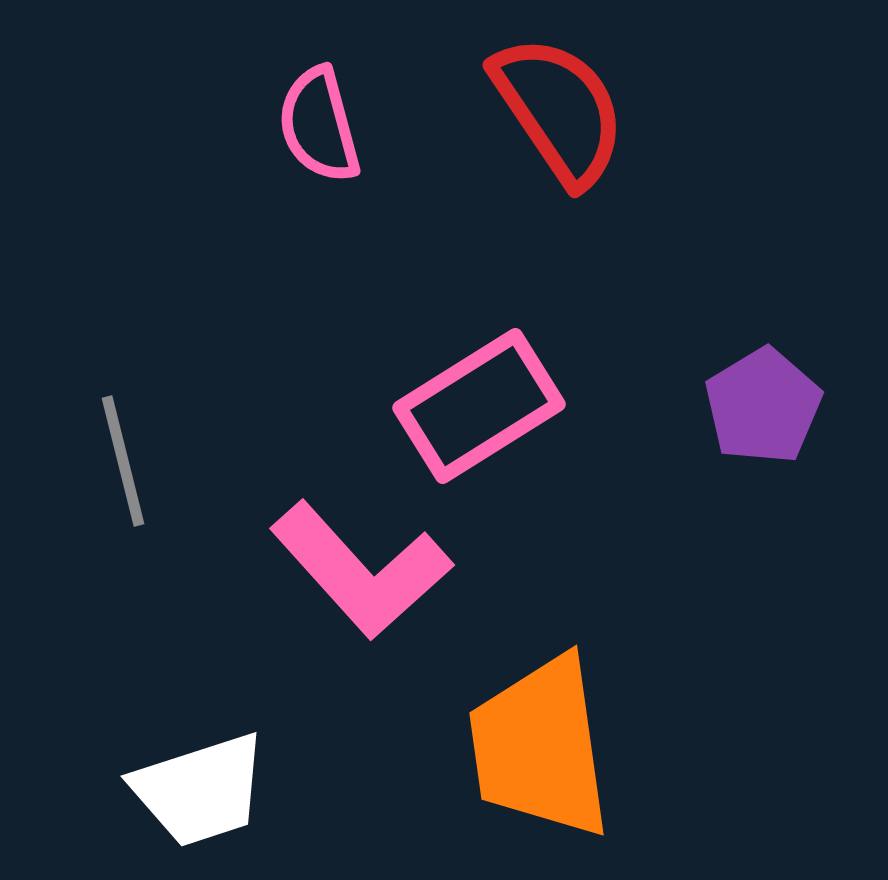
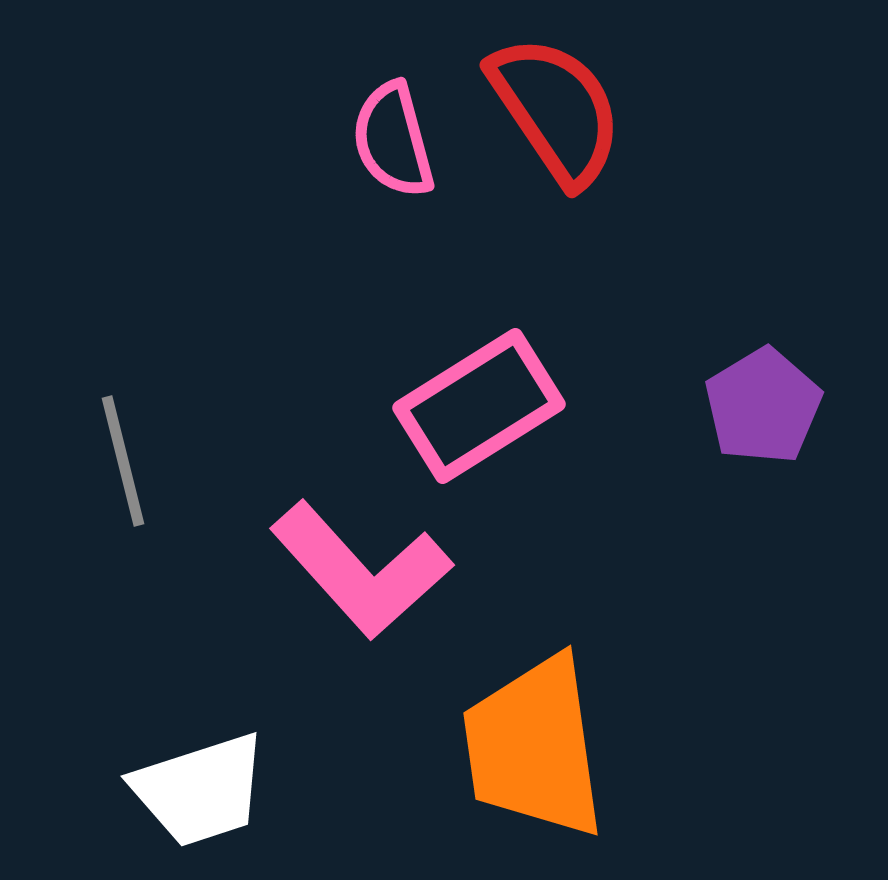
red semicircle: moved 3 px left
pink semicircle: moved 74 px right, 15 px down
orange trapezoid: moved 6 px left
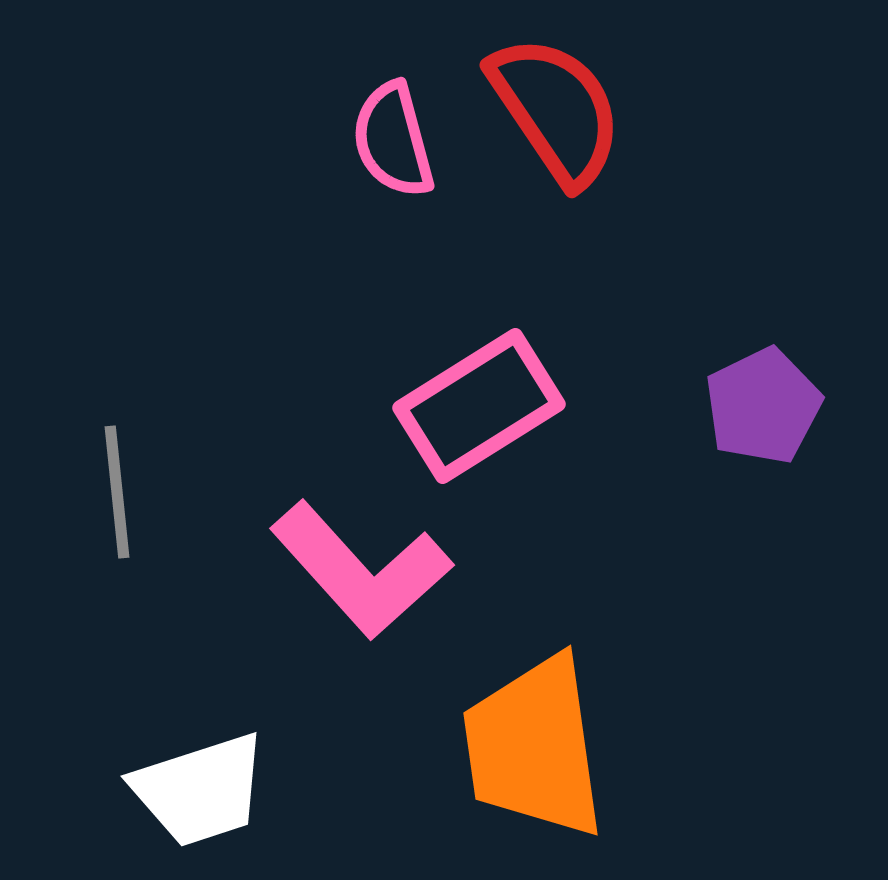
purple pentagon: rotated 5 degrees clockwise
gray line: moved 6 px left, 31 px down; rotated 8 degrees clockwise
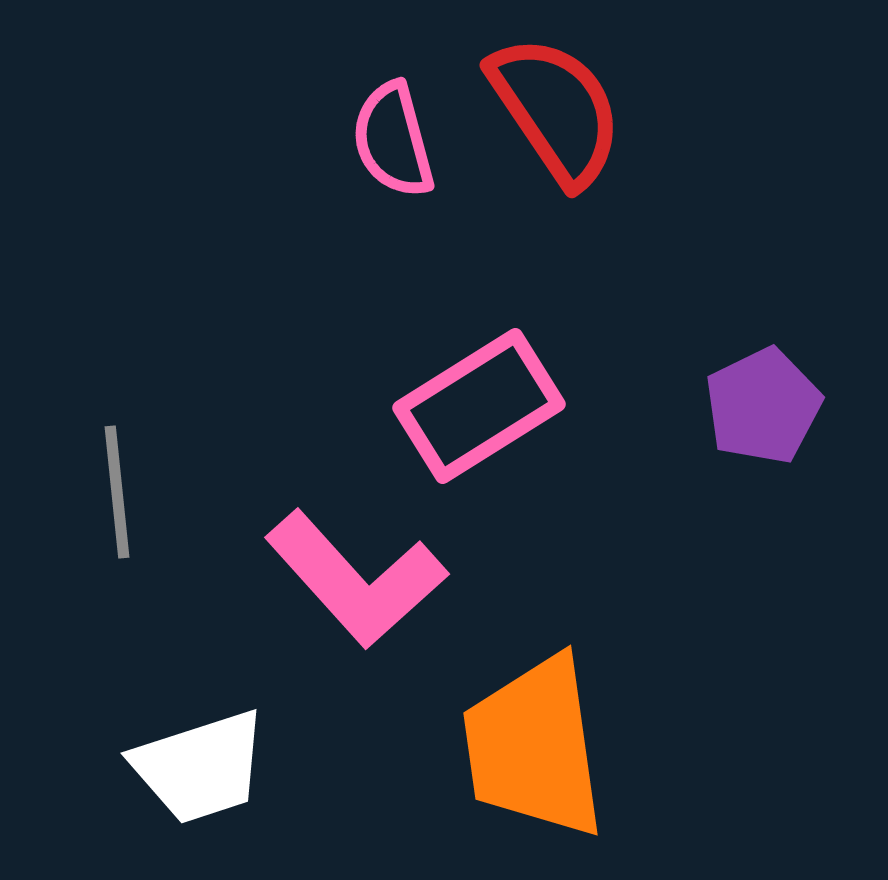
pink L-shape: moved 5 px left, 9 px down
white trapezoid: moved 23 px up
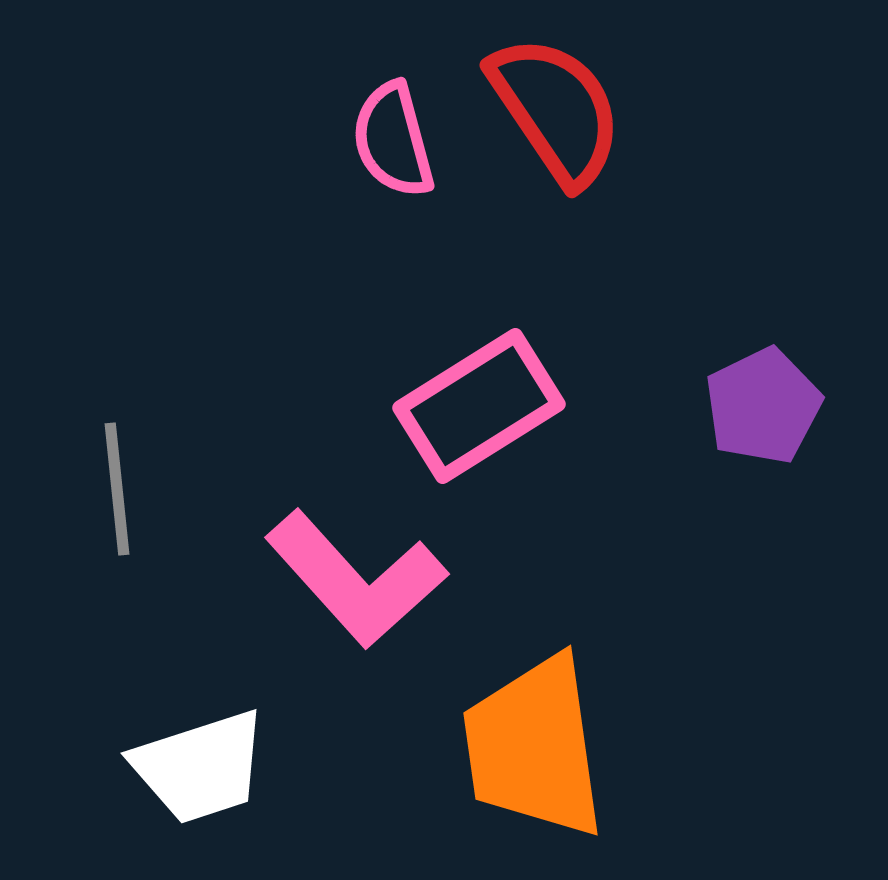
gray line: moved 3 px up
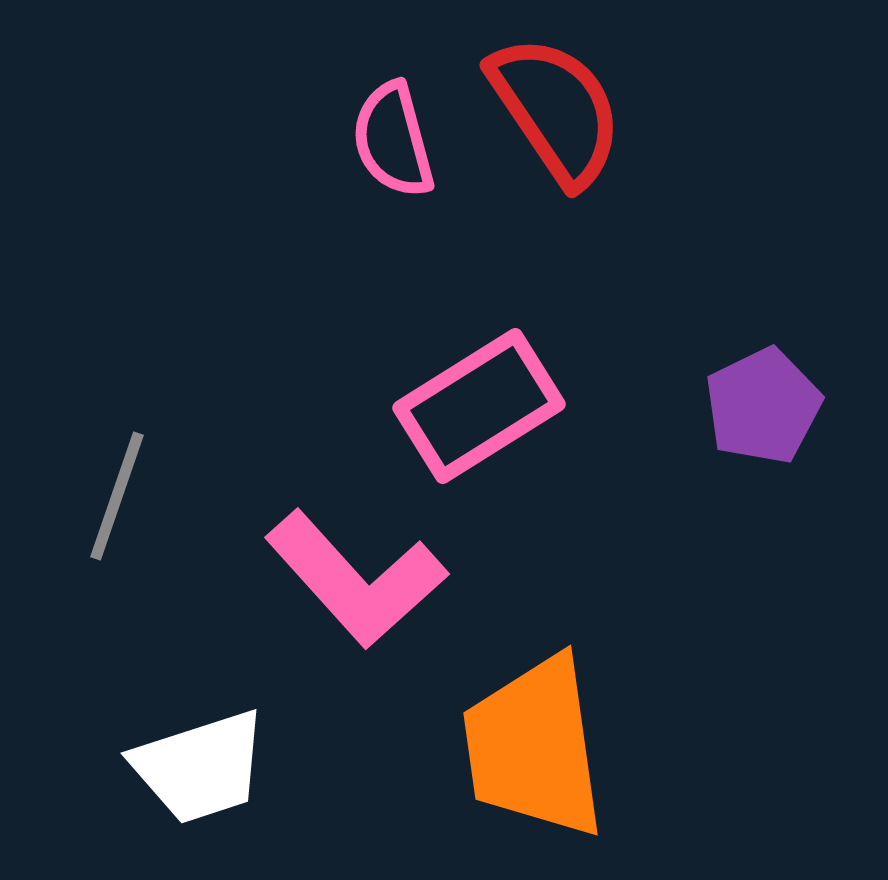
gray line: moved 7 px down; rotated 25 degrees clockwise
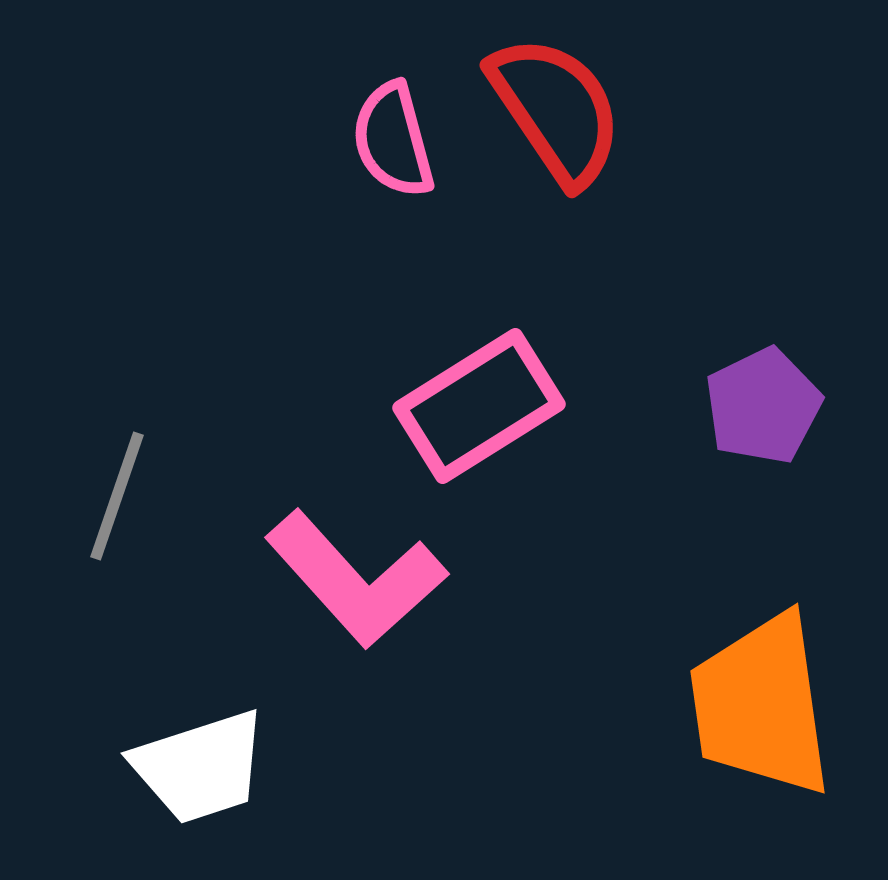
orange trapezoid: moved 227 px right, 42 px up
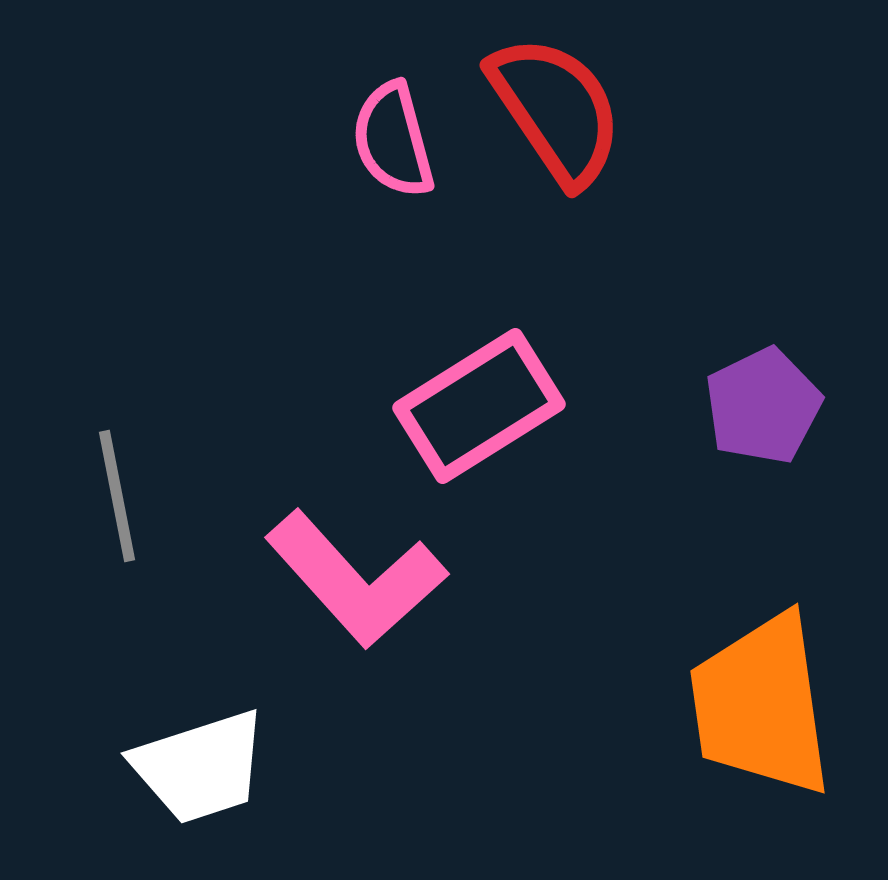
gray line: rotated 30 degrees counterclockwise
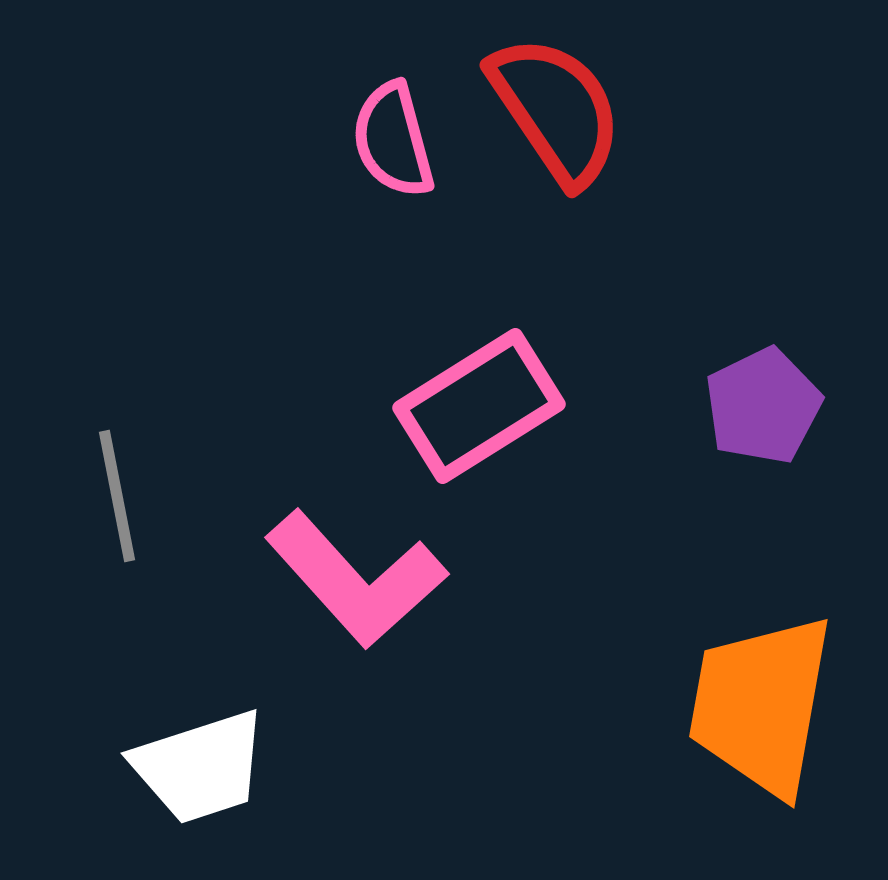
orange trapezoid: rotated 18 degrees clockwise
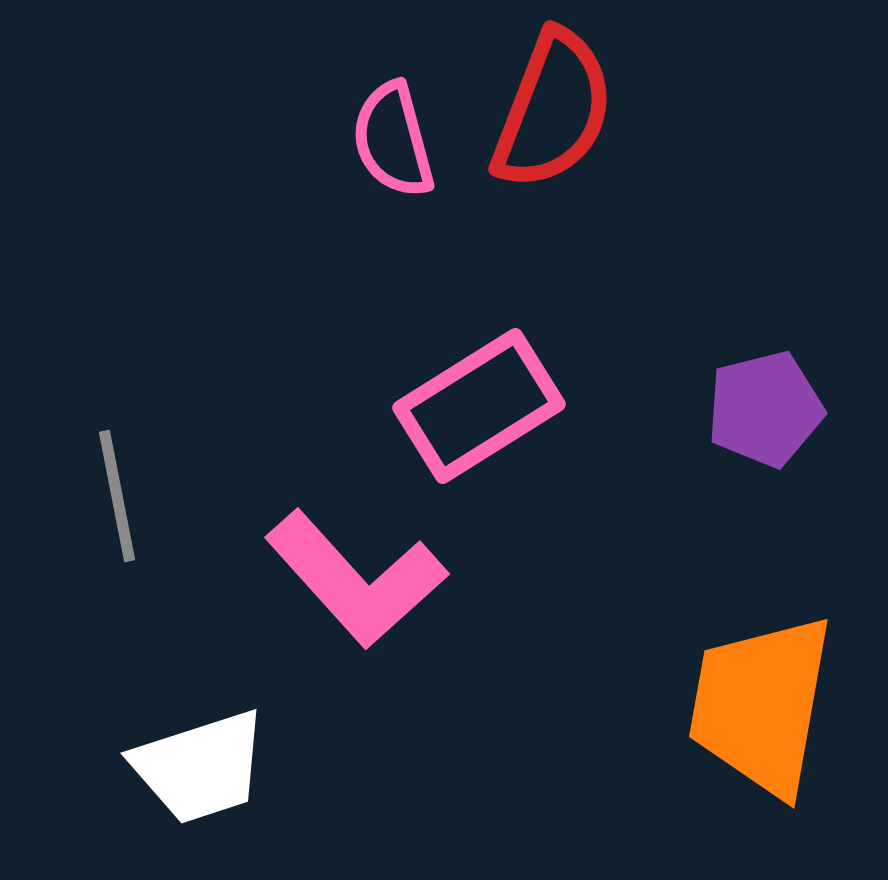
red semicircle: moved 3 px left; rotated 55 degrees clockwise
purple pentagon: moved 2 px right, 3 px down; rotated 12 degrees clockwise
